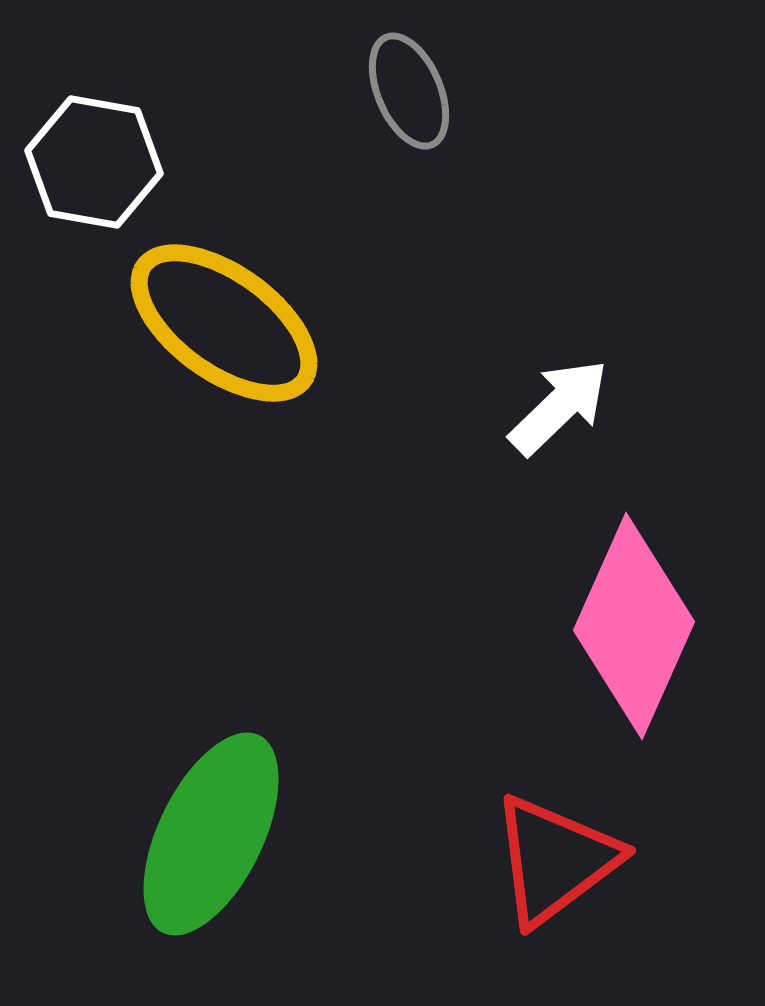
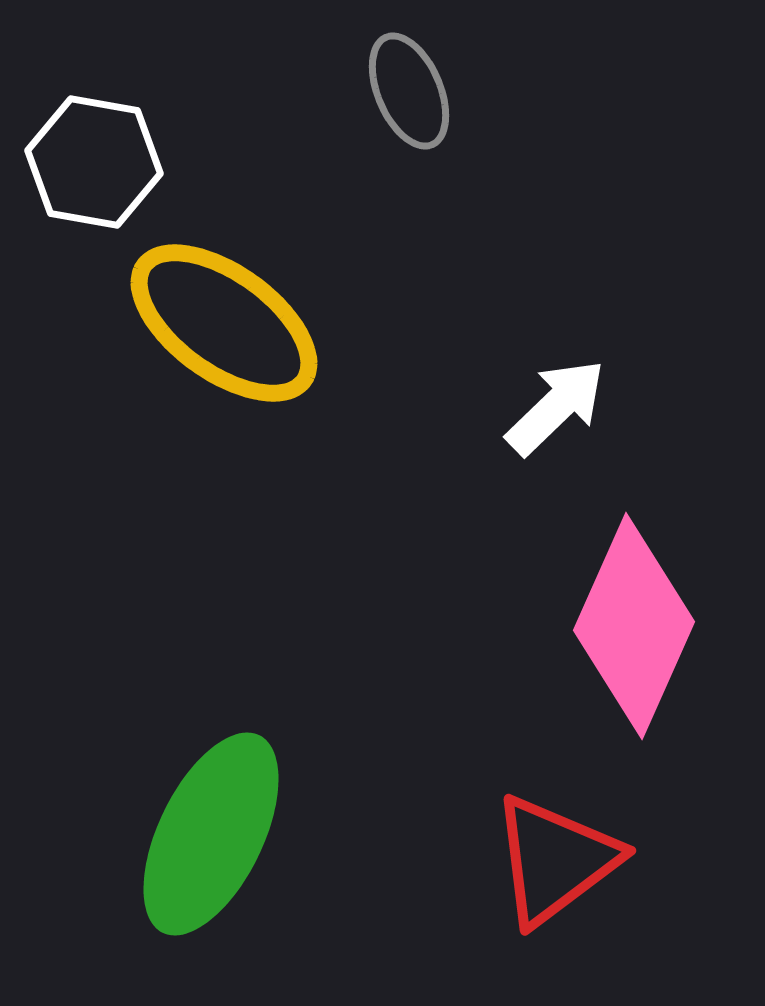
white arrow: moved 3 px left
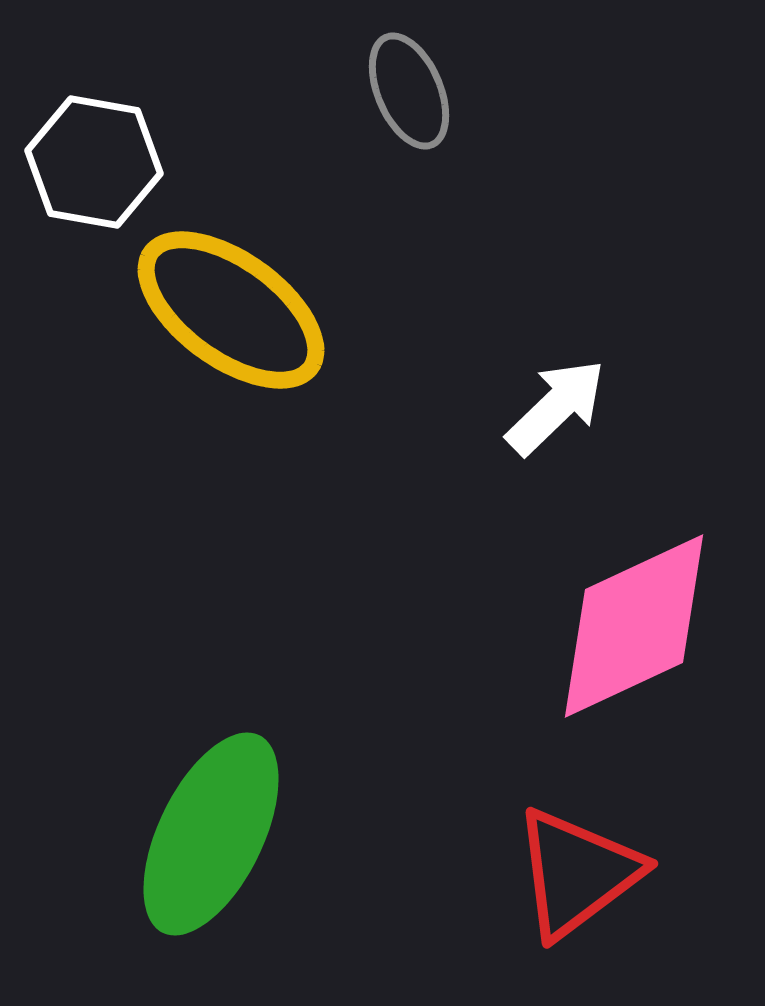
yellow ellipse: moved 7 px right, 13 px up
pink diamond: rotated 41 degrees clockwise
red triangle: moved 22 px right, 13 px down
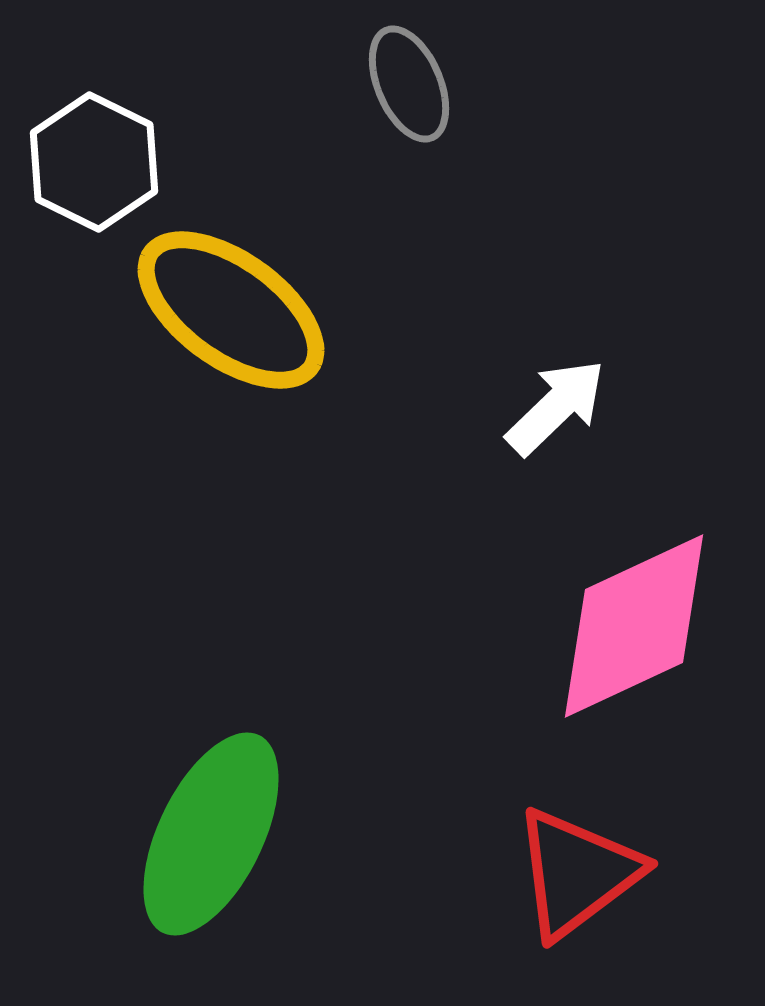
gray ellipse: moved 7 px up
white hexagon: rotated 16 degrees clockwise
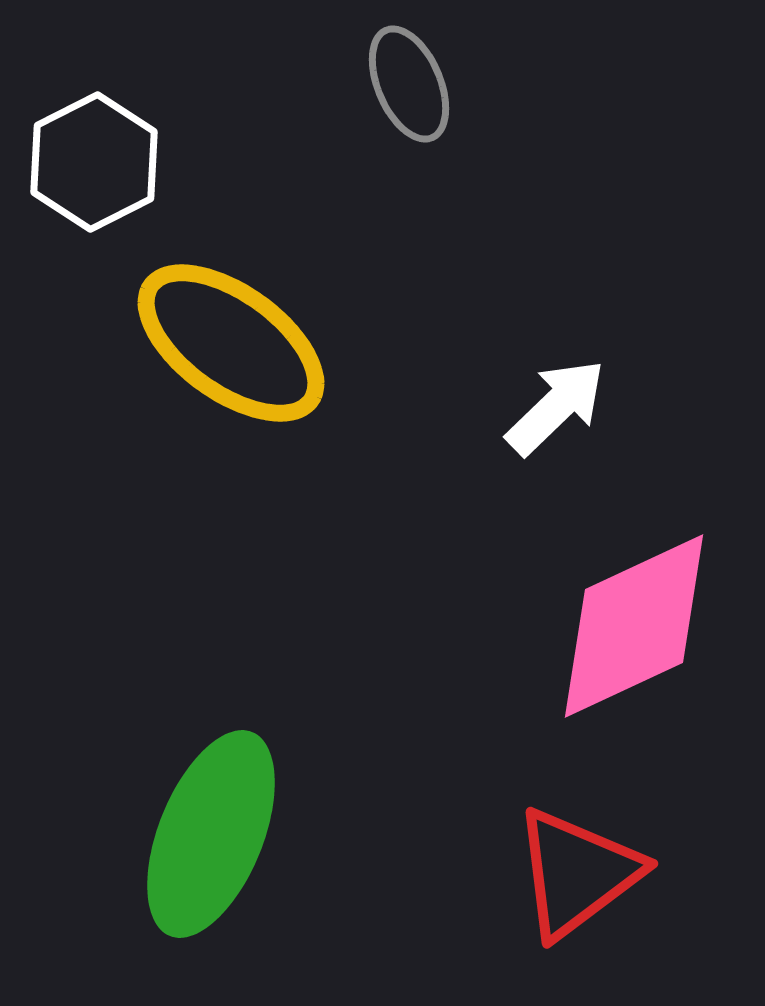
white hexagon: rotated 7 degrees clockwise
yellow ellipse: moved 33 px down
green ellipse: rotated 4 degrees counterclockwise
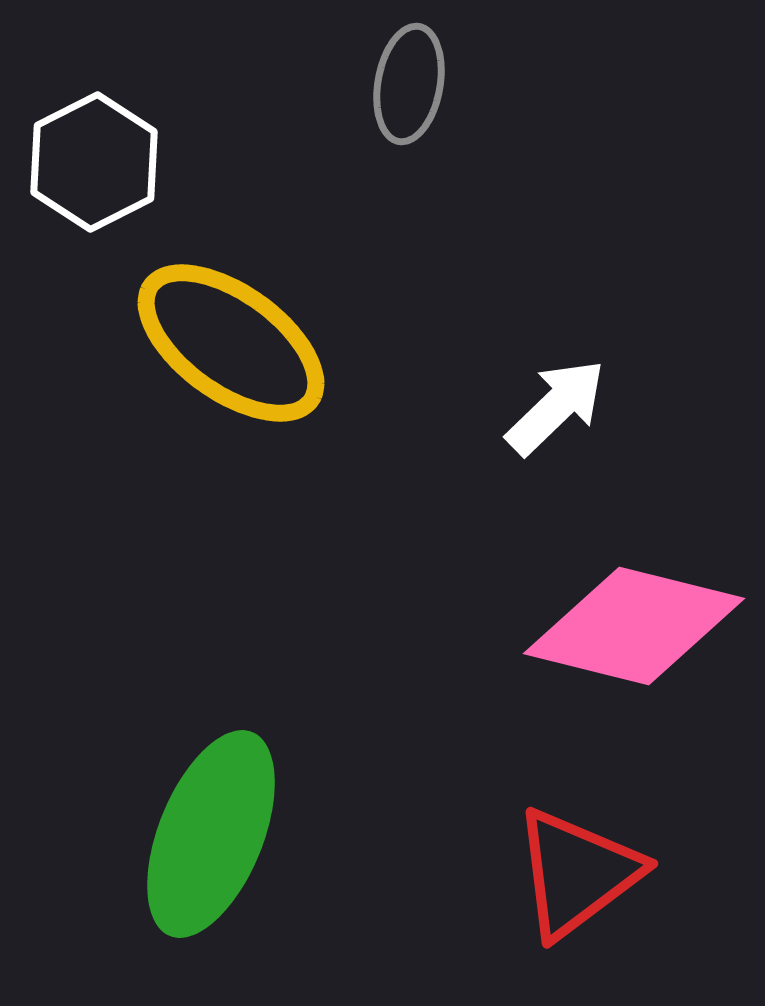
gray ellipse: rotated 33 degrees clockwise
pink diamond: rotated 39 degrees clockwise
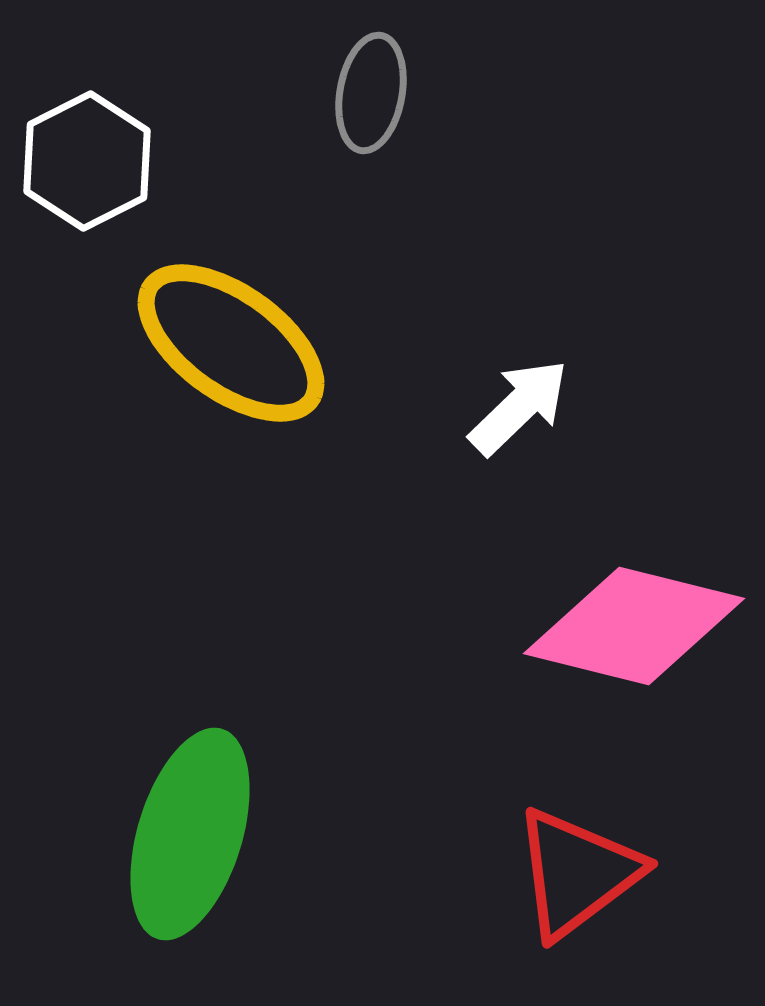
gray ellipse: moved 38 px left, 9 px down
white hexagon: moved 7 px left, 1 px up
white arrow: moved 37 px left
green ellipse: moved 21 px left; rotated 5 degrees counterclockwise
